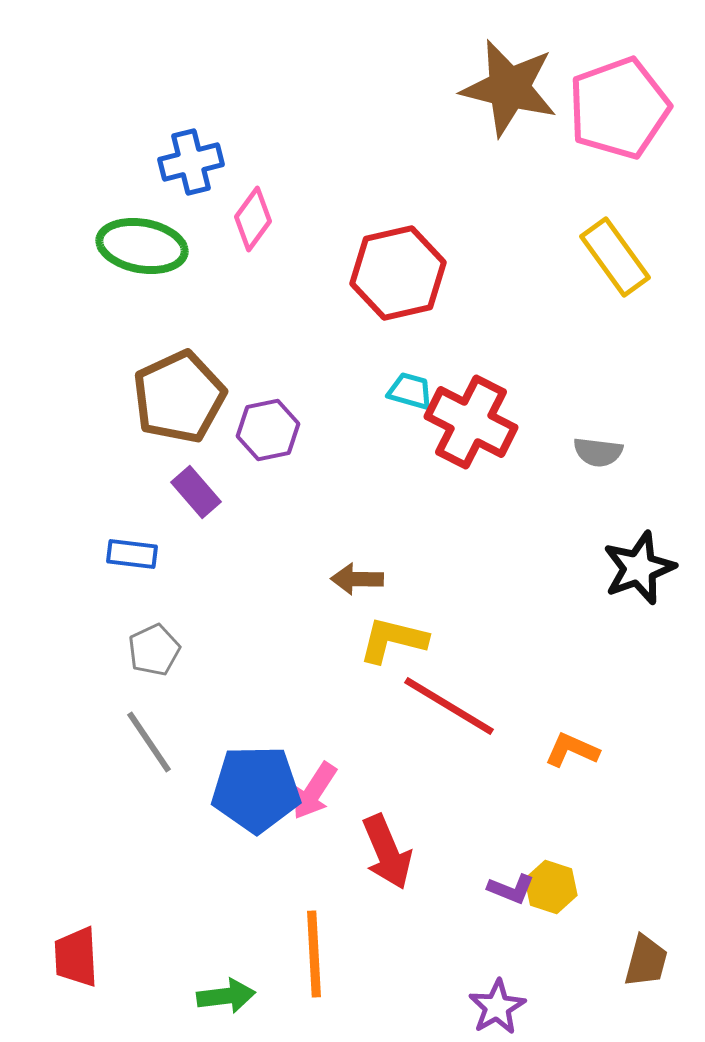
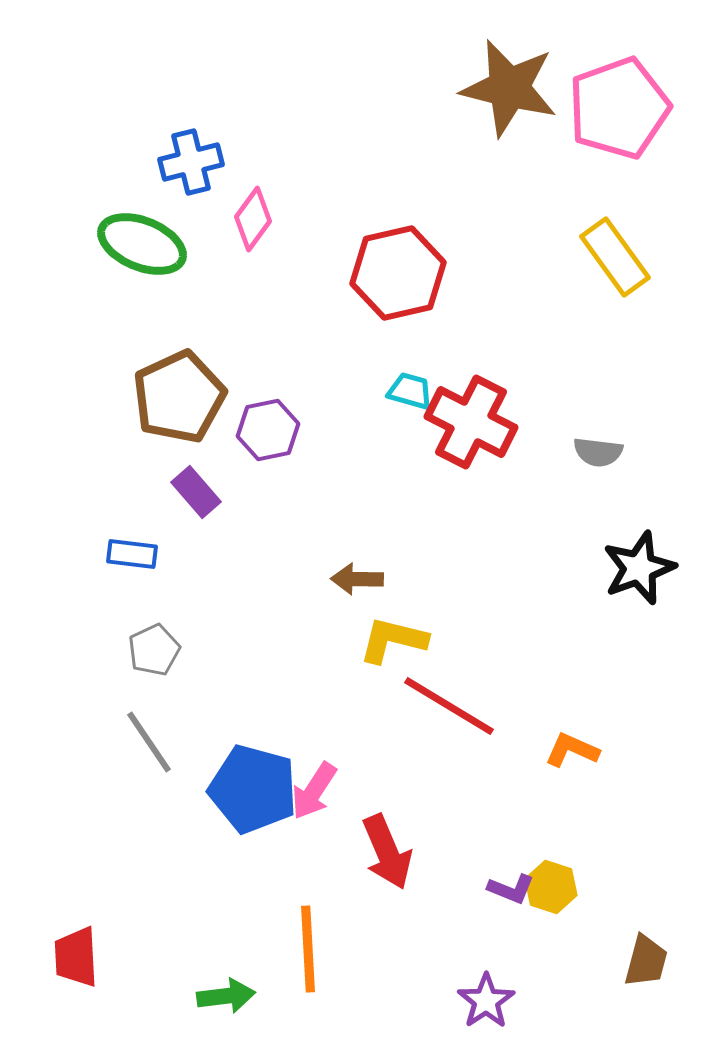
green ellipse: moved 2 px up; rotated 12 degrees clockwise
blue pentagon: moved 3 px left; rotated 16 degrees clockwise
orange line: moved 6 px left, 5 px up
purple star: moved 11 px left, 6 px up; rotated 4 degrees counterclockwise
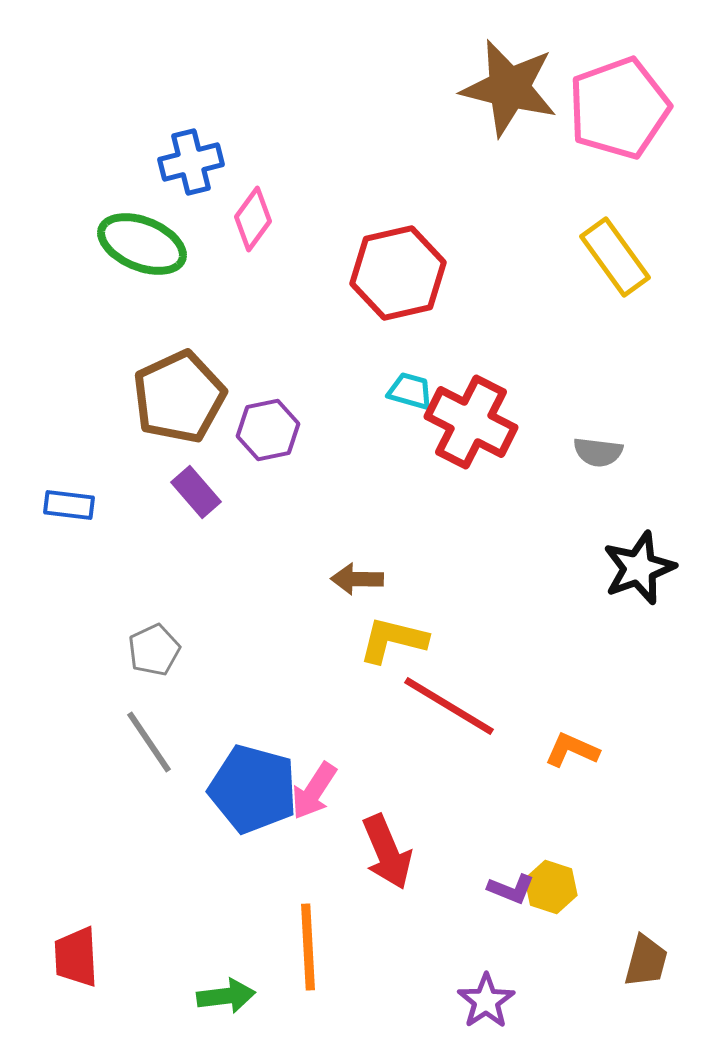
blue rectangle: moved 63 px left, 49 px up
orange line: moved 2 px up
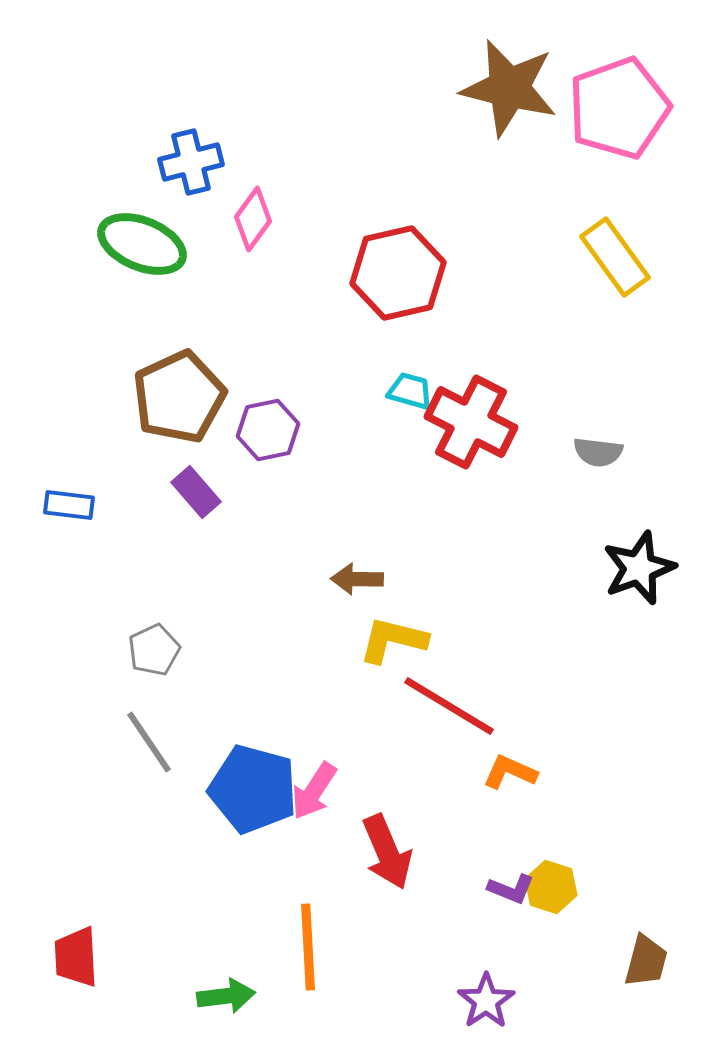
orange L-shape: moved 62 px left, 22 px down
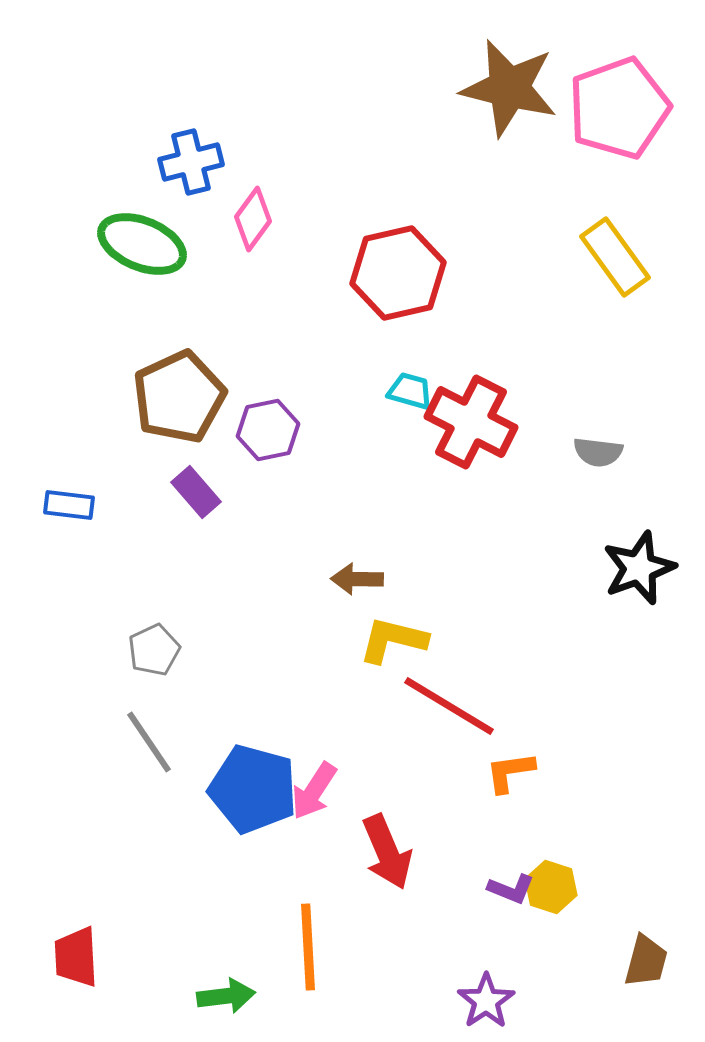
orange L-shape: rotated 32 degrees counterclockwise
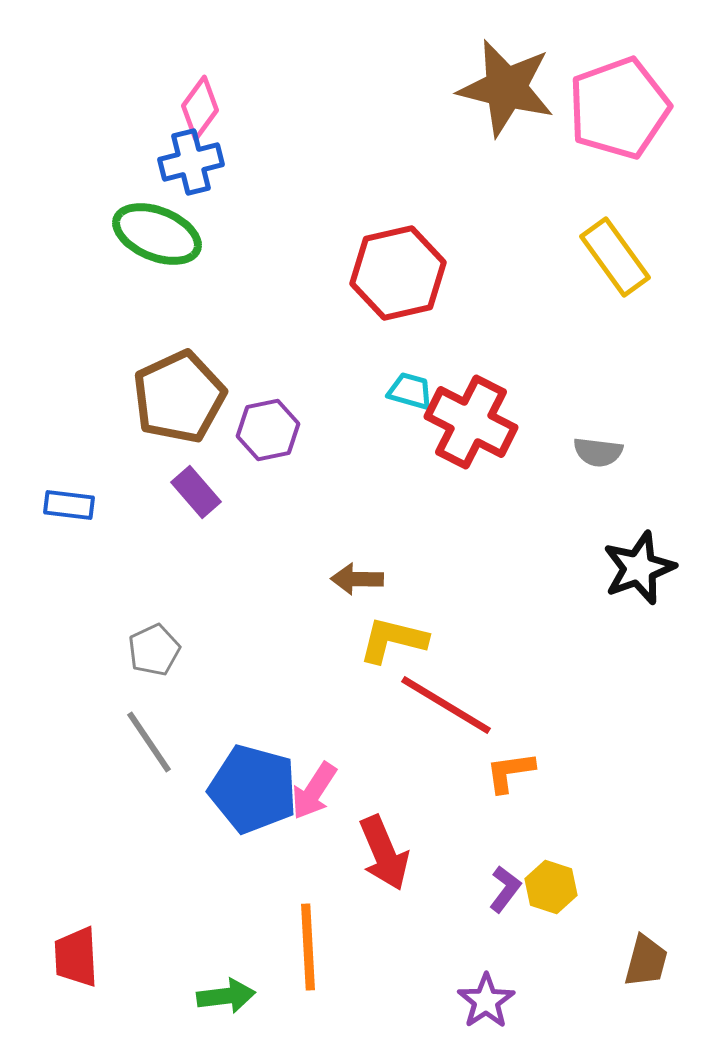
brown star: moved 3 px left
pink diamond: moved 53 px left, 111 px up
green ellipse: moved 15 px right, 10 px up
red line: moved 3 px left, 1 px up
red arrow: moved 3 px left, 1 px down
purple L-shape: moved 6 px left; rotated 75 degrees counterclockwise
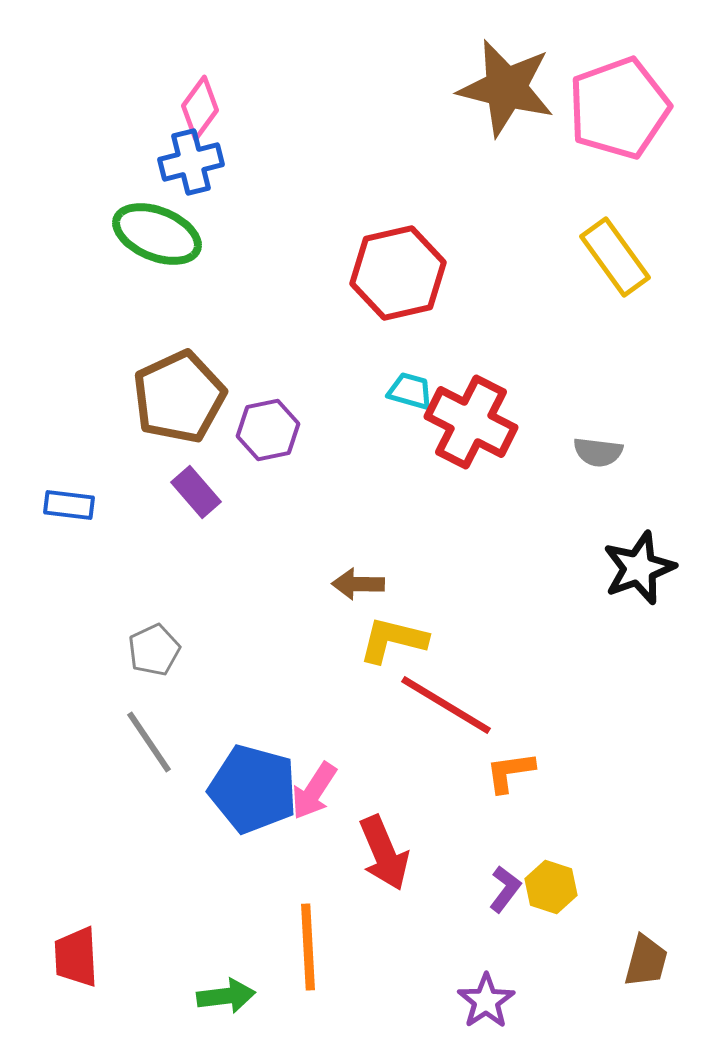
brown arrow: moved 1 px right, 5 px down
